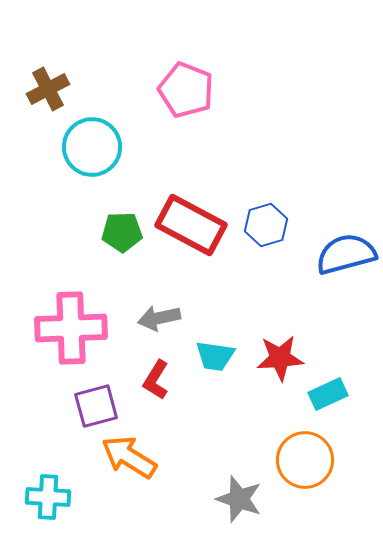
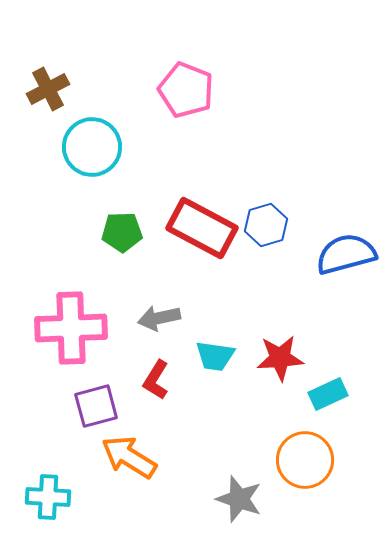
red rectangle: moved 11 px right, 3 px down
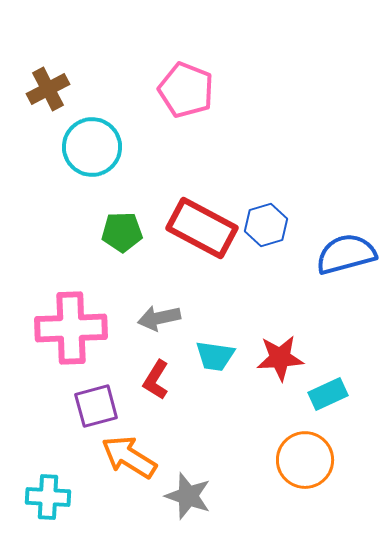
gray star: moved 51 px left, 3 px up
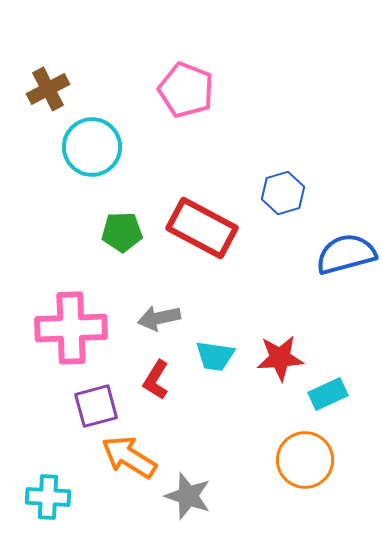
blue hexagon: moved 17 px right, 32 px up
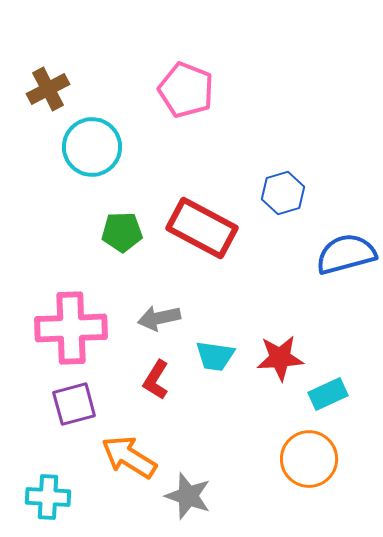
purple square: moved 22 px left, 2 px up
orange circle: moved 4 px right, 1 px up
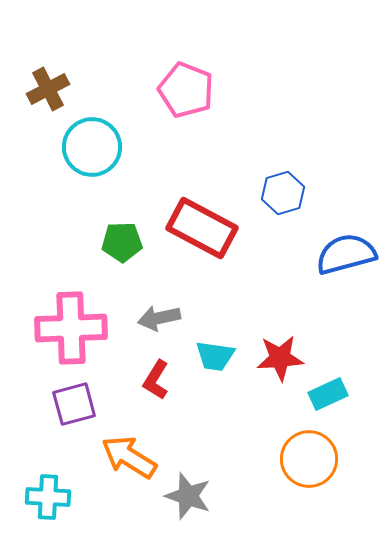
green pentagon: moved 10 px down
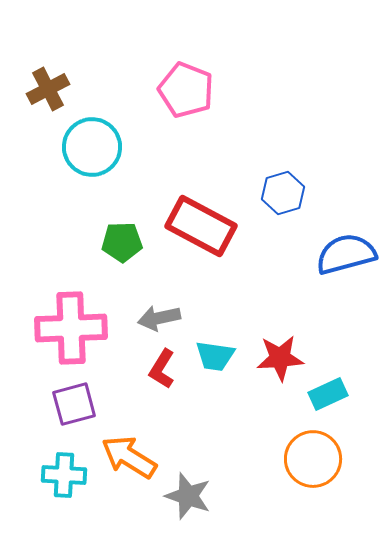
red rectangle: moved 1 px left, 2 px up
red L-shape: moved 6 px right, 11 px up
orange circle: moved 4 px right
cyan cross: moved 16 px right, 22 px up
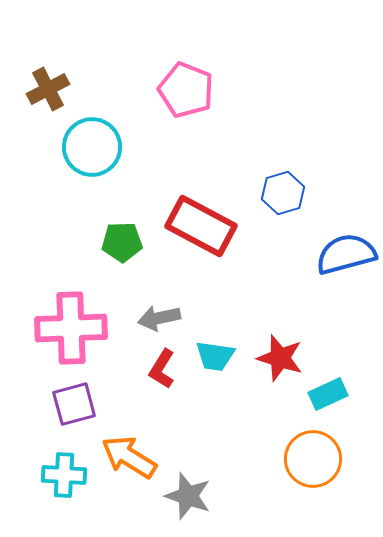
red star: rotated 21 degrees clockwise
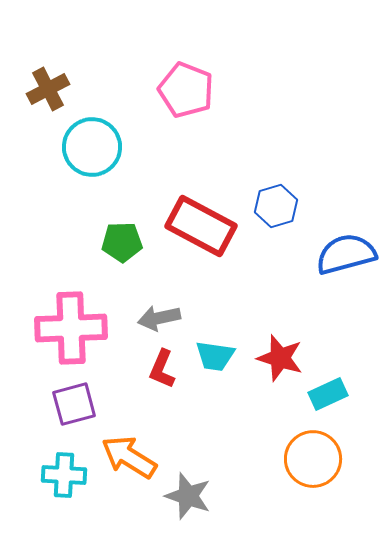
blue hexagon: moved 7 px left, 13 px down
red L-shape: rotated 9 degrees counterclockwise
